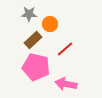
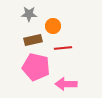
orange circle: moved 3 px right, 2 px down
brown rectangle: rotated 30 degrees clockwise
red line: moved 2 px left, 1 px up; rotated 36 degrees clockwise
pink arrow: rotated 10 degrees counterclockwise
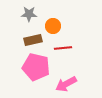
pink arrow: rotated 30 degrees counterclockwise
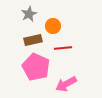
gray star: rotated 28 degrees counterclockwise
pink pentagon: rotated 12 degrees clockwise
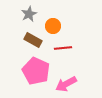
brown rectangle: rotated 42 degrees clockwise
pink pentagon: moved 4 px down
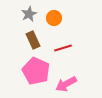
orange circle: moved 1 px right, 8 px up
brown rectangle: rotated 36 degrees clockwise
red line: rotated 12 degrees counterclockwise
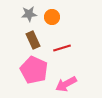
gray star: rotated 21 degrees clockwise
orange circle: moved 2 px left, 1 px up
red line: moved 1 px left
pink pentagon: moved 2 px left, 1 px up
